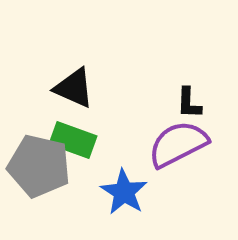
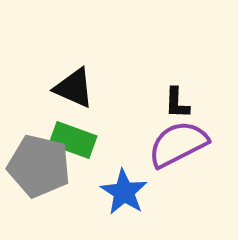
black L-shape: moved 12 px left
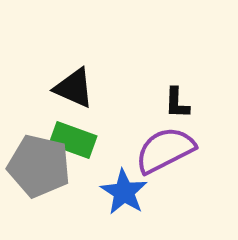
purple semicircle: moved 13 px left, 6 px down
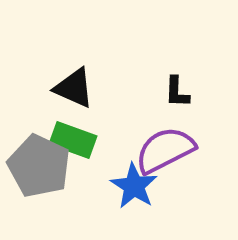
black L-shape: moved 11 px up
gray pentagon: rotated 12 degrees clockwise
blue star: moved 10 px right, 6 px up
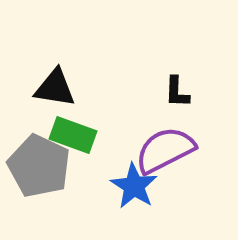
black triangle: moved 19 px left; rotated 15 degrees counterclockwise
green rectangle: moved 5 px up
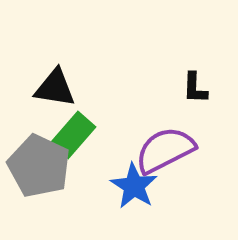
black L-shape: moved 18 px right, 4 px up
green rectangle: rotated 69 degrees counterclockwise
